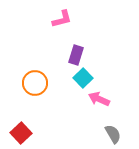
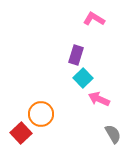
pink L-shape: moved 32 px right; rotated 135 degrees counterclockwise
orange circle: moved 6 px right, 31 px down
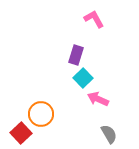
pink L-shape: rotated 30 degrees clockwise
pink arrow: moved 1 px left
gray semicircle: moved 4 px left
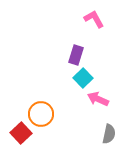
gray semicircle: rotated 42 degrees clockwise
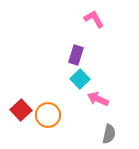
cyan square: moved 3 px left, 1 px down
orange circle: moved 7 px right, 1 px down
red square: moved 23 px up
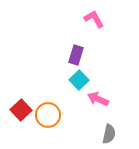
cyan square: moved 1 px left, 1 px down
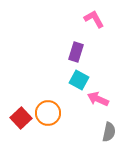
purple rectangle: moved 3 px up
cyan square: rotated 18 degrees counterclockwise
red square: moved 8 px down
orange circle: moved 2 px up
gray semicircle: moved 2 px up
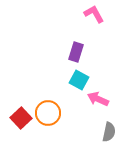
pink L-shape: moved 5 px up
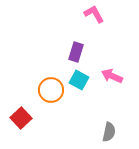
pink arrow: moved 14 px right, 23 px up
orange circle: moved 3 px right, 23 px up
